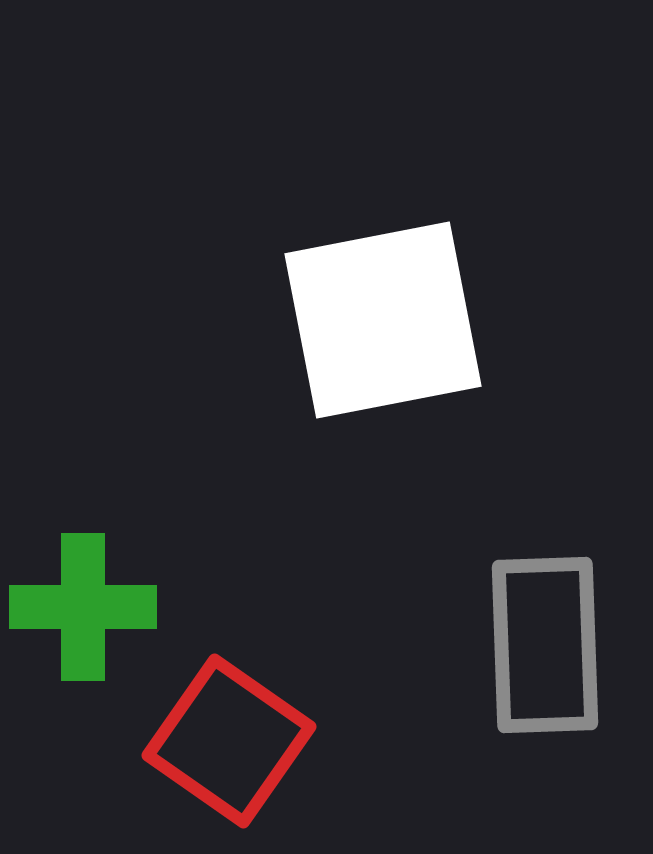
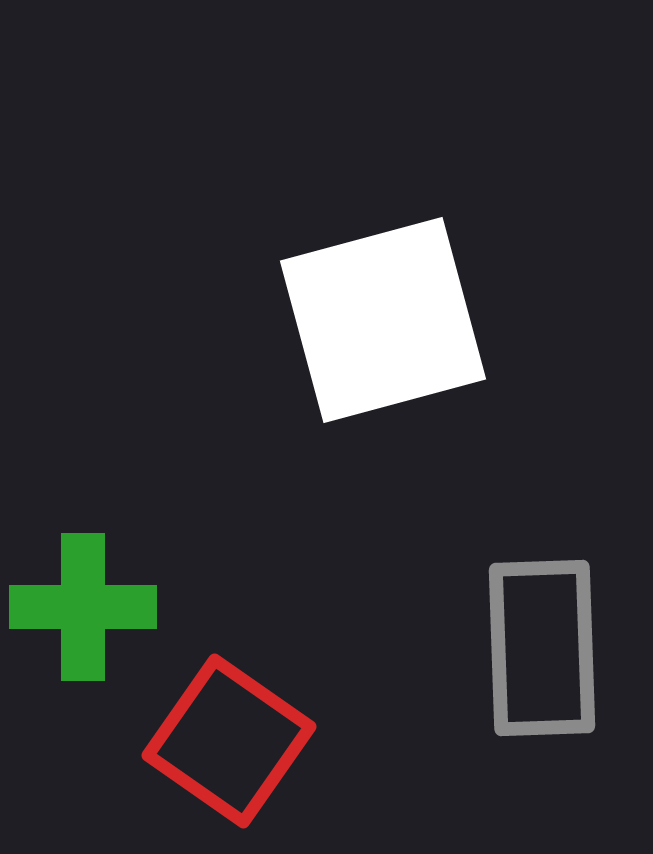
white square: rotated 4 degrees counterclockwise
gray rectangle: moved 3 px left, 3 px down
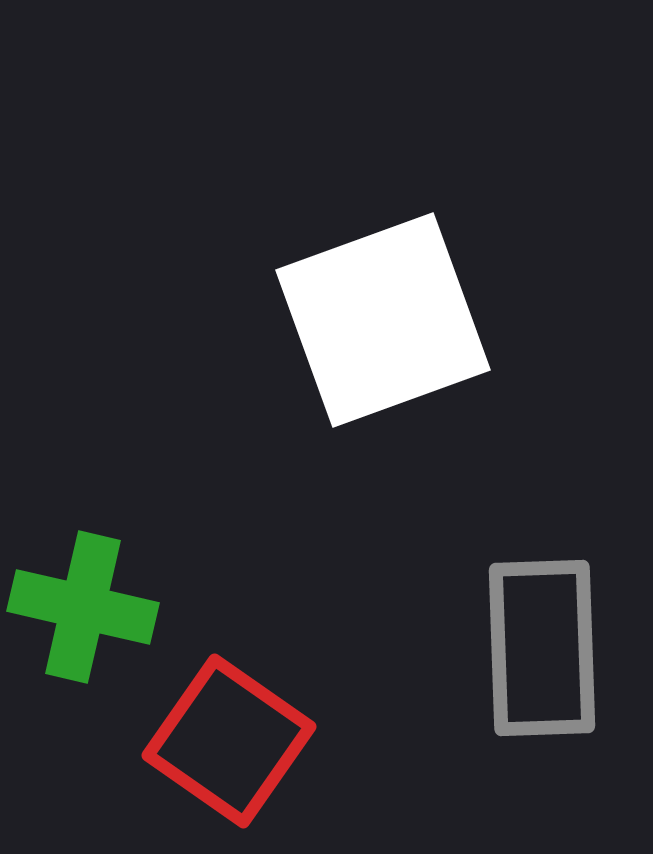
white square: rotated 5 degrees counterclockwise
green cross: rotated 13 degrees clockwise
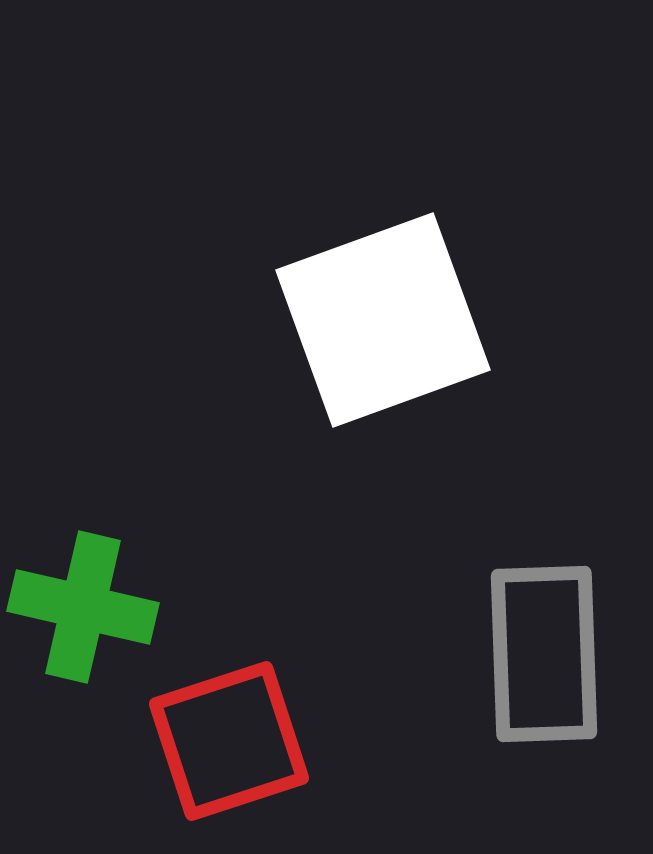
gray rectangle: moved 2 px right, 6 px down
red square: rotated 37 degrees clockwise
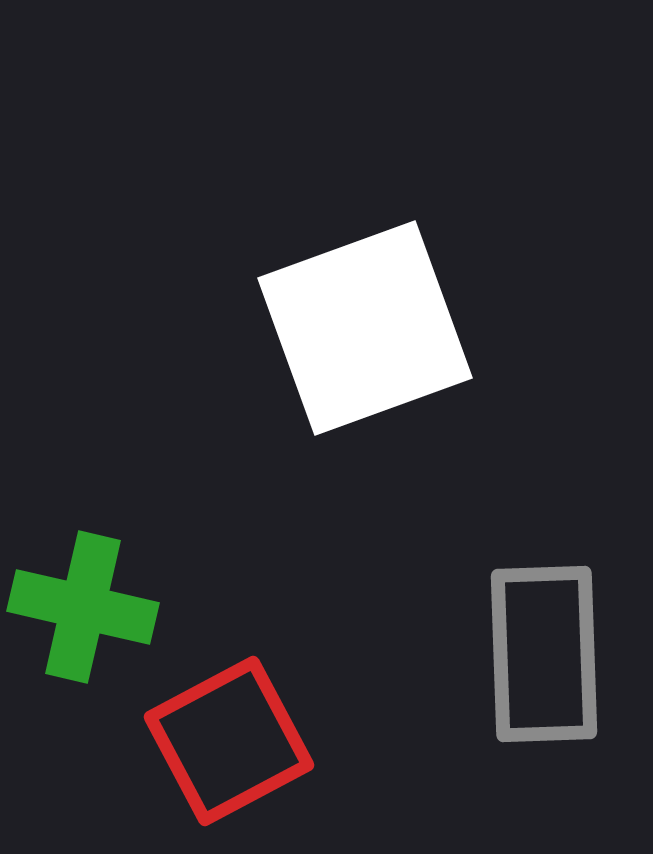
white square: moved 18 px left, 8 px down
red square: rotated 10 degrees counterclockwise
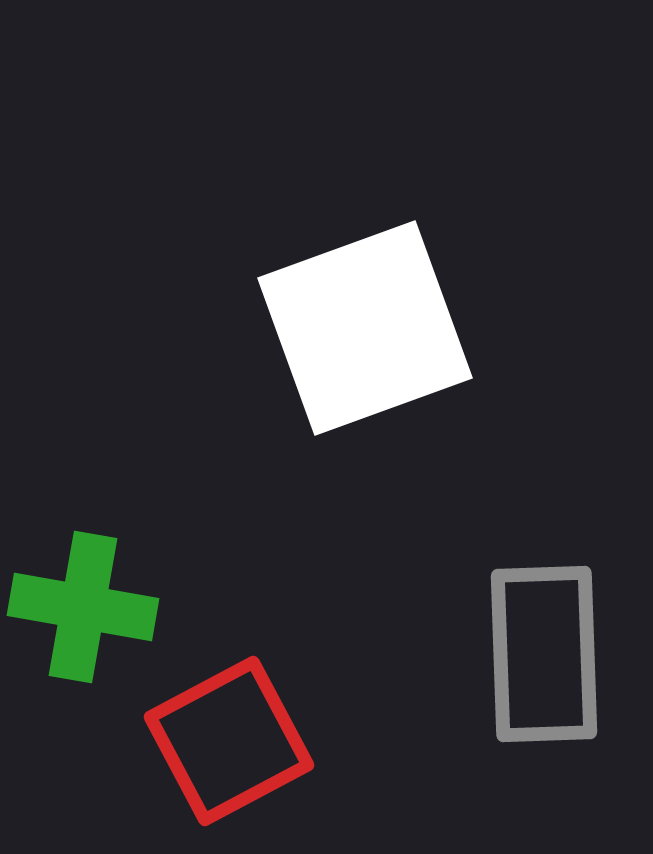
green cross: rotated 3 degrees counterclockwise
